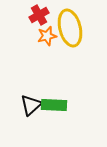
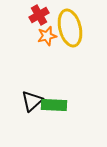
black triangle: moved 1 px right, 4 px up
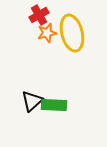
yellow ellipse: moved 2 px right, 5 px down
orange star: moved 3 px up
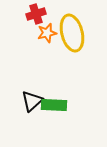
red cross: moved 3 px left, 1 px up; rotated 12 degrees clockwise
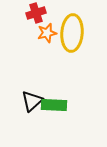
red cross: moved 1 px up
yellow ellipse: rotated 18 degrees clockwise
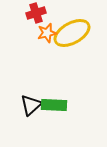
yellow ellipse: rotated 57 degrees clockwise
black triangle: moved 1 px left, 4 px down
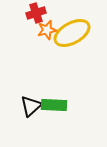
orange star: moved 3 px up
black triangle: moved 1 px down
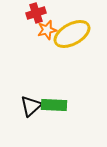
yellow ellipse: moved 1 px down
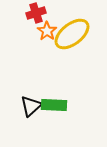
orange star: moved 1 px down; rotated 24 degrees counterclockwise
yellow ellipse: rotated 9 degrees counterclockwise
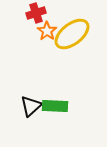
green rectangle: moved 1 px right, 1 px down
